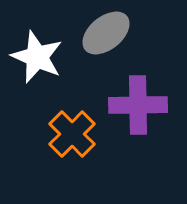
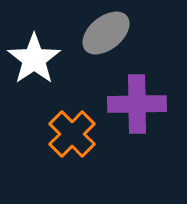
white star: moved 3 px left, 2 px down; rotated 14 degrees clockwise
purple cross: moved 1 px left, 1 px up
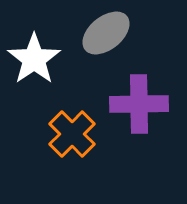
purple cross: moved 2 px right
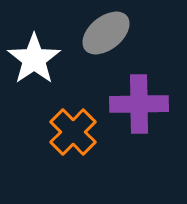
orange cross: moved 1 px right, 2 px up
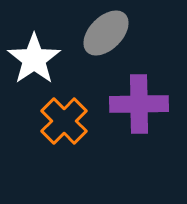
gray ellipse: rotated 6 degrees counterclockwise
orange cross: moved 9 px left, 11 px up
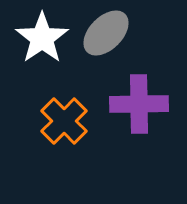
white star: moved 8 px right, 21 px up
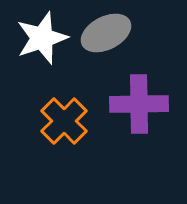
gray ellipse: rotated 18 degrees clockwise
white star: rotated 16 degrees clockwise
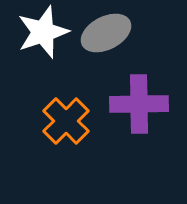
white star: moved 1 px right, 6 px up
orange cross: moved 2 px right
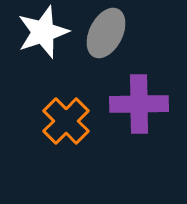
gray ellipse: rotated 36 degrees counterclockwise
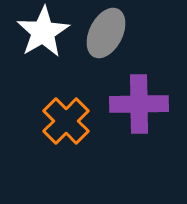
white star: rotated 12 degrees counterclockwise
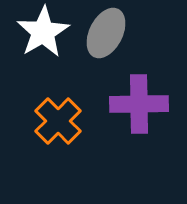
orange cross: moved 8 px left
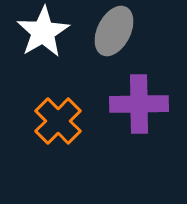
gray ellipse: moved 8 px right, 2 px up
